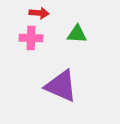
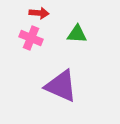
pink cross: rotated 20 degrees clockwise
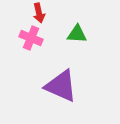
red arrow: rotated 72 degrees clockwise
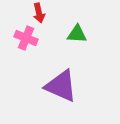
pink cross: moved 5 px left
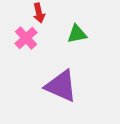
green triangle: rotated 15 degrees counterclockwise
pink cross: rotated 25 degrees clockwise
